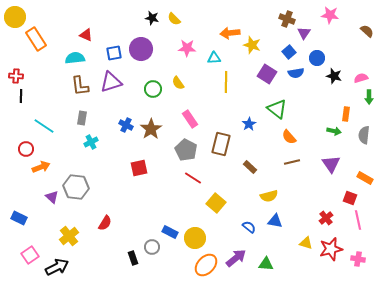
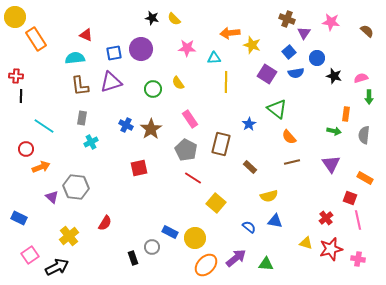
pink star at (330, 15): moved 1 px right, 7 px down
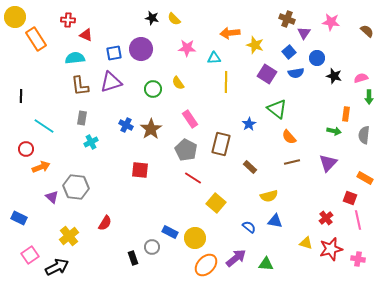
yellow star at (252, 45): moved 3 px right
red cross at (16, 76): moved 52 px right, 56 px up
purple triangle at (331, 164): moved 3 px left, 1 px up; rotated 18 degrees clockwise
red square at (139, 168): moved 1 px right, 2 px down; rotated 18 degrees clockwise
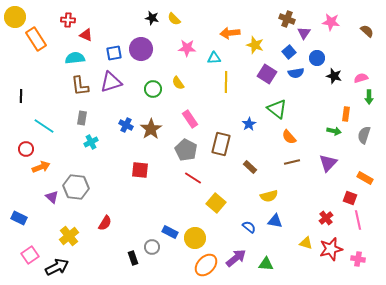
gray semicircle at (364, 135): rotated 12 degrees clockwise
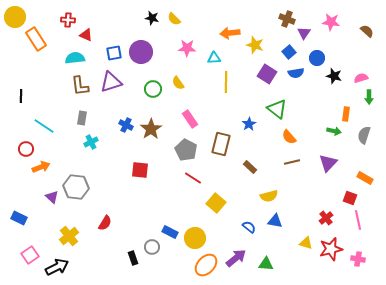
purple circle at (141, 49): moved 3 px down
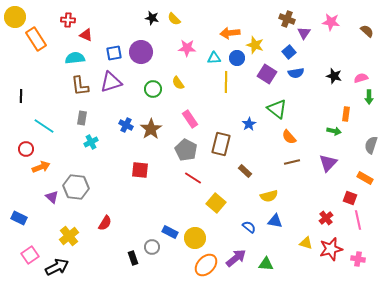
blue circle at (317, 58): moved 80 px left
gray semicircle at (364, 135): moved 7 px right, 10 px down
brown rectangle at (250, 167): moved 5 px left, 4 px down
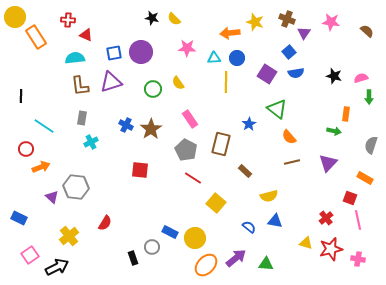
orange rectangle at (36, 39): moved 2 px up
yellow star at (255, 45): moved 23 px up
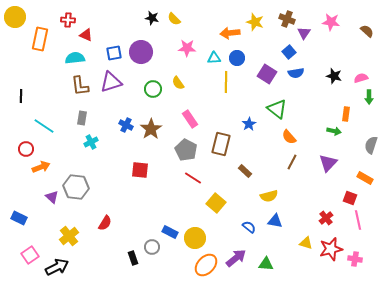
orange rectangle at (36, 37): moved 4 px right, 2 px down; rotated 45 degrees clockwise
brown line at (292, 162): rotated 49 degrees counterclockwise
pink cross at (358, 259): moved 3 px left
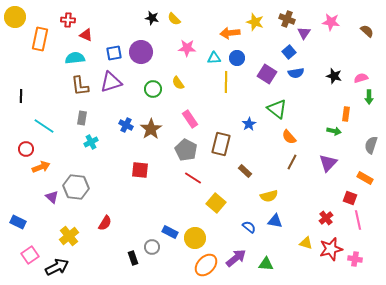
blue rectangle at (19, 218): moved 1 px left, 4 px down
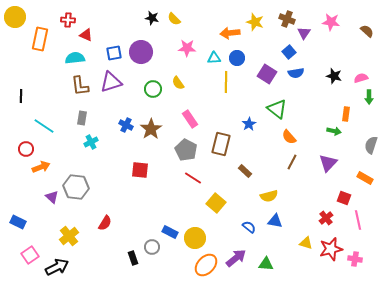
red square at (350, 198): moved 6 px left
